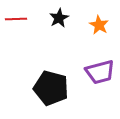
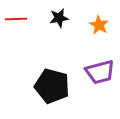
black star: rotated 18 degrees clockwise
black pentagon: moved 1 px right, 2 px up
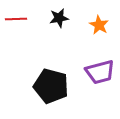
black pentagon: moved 1 px left
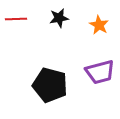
black pentagon: moved 1 px left, 1 px up
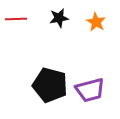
orange star: moved 3 px left, 3 px up
purple trapezoid: moved 10 px left, 18 px down
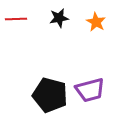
black pentagon: moved 10 px down
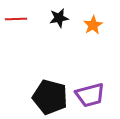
orange star: moved 3 px left, 3 px down; rotated 12 degrees clockwise
purple trapezoid: moved 5 px down
black pentagon: moved 2 px down
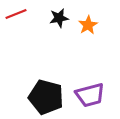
red line: moved 5 px up; rotated 20 degrees counterclockwise
orange star: moved 5 px left
black pentagon: moved 4 px left
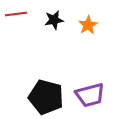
red line: rotated 15 degrees clockwise
black star: moved 5 px left, 2 px down
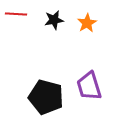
red line: rotated 10 degrees clockwise
orange star: moved 1 px left, 2 px up
purple trapezoid: moved 1 px left, 9 px up; rotated 88 degrees clockwise
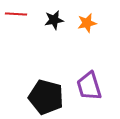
orange star: rotated 18 degrees clockwise
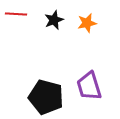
black star: rotated 12 degrees counterclockwise
